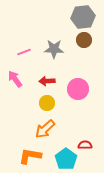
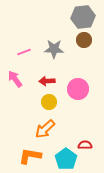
yellow circle: moved 2 px right, 1 px up
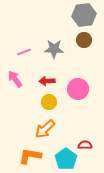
gray hexagon: moved 1 px right, 2 px up
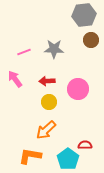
brown circle: moved 7 px right
orange arrow: moved 1 px right, 1 px down
cyan pentagon: moved 2 px right
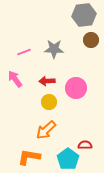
pink circle: moved 2 px left, 1 px up
orange L-shape: moved 1 px left, 1 px down
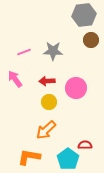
gray star: moved 1 px left, 2 px down
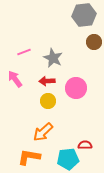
brown circle: moved 3 px right, 2 px down
gray star: moved 7 px down; rotated 24 degrees clockwise
yellow circle: moved 1 px left, 1 px up
orange arrow: moved 3 px left, 2 px down
cyan pentagon: rotated 30 degrees clockwise
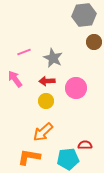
yellow circle: moved 2 px left
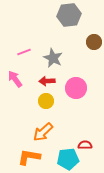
gray hexagon: moved 15 px left
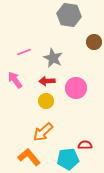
gray hexagon: rotated 15 degrees clockwise
pink arrow: moved 1 px down
orange L-shape: rotated 40 degrees clockwise
